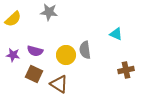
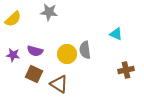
yellow circle: moved 1 px right, 1 px up
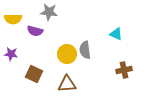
yellow semicircle: rotated 42 degrees clockwise
purple semicircle: moved 20 px up
purple star: moved 2 px left, 1 px up
brown cross: moved 2 px left
brown triangle: moved 8 px right; rotated 36 degrees counterclockwise
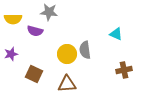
purple star: rotated 24 degrees counterclockwise
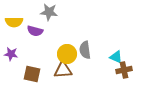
yellow semicircle: moved 1 px right, 3 px down
cyan triangle: moved 23 px down
purple star: rotated 24 degrees clockwise
brown square: moved 2 px left; rotated 12 degrees counterclockwise
brown triangle: moved 4 px left, 14 px up
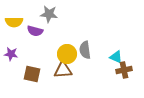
gray star: moved 2 px down
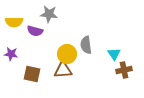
gray semicircle: moved 1 px right, 5 px up
cyan triangle: moved 2 px left, 3 px up; rotated 32 degrees clockwise
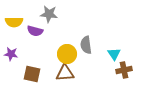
brown triangle: moved 2 px right, 3 px down
